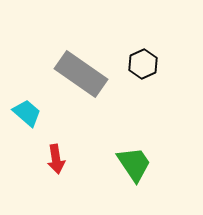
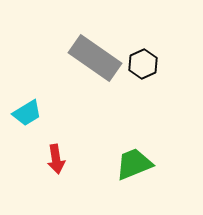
gray rectangle: moved 14 px right, 16 px up
cyan trapezoid: rotated 108 degrees clockwise
green trapezoid: rotated 78 degrees counterclockwise
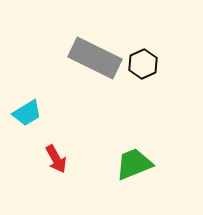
gray rectangle: rotated 9 degrees counterclockwise
red arrow: rotated 20 degrees counterclockwise
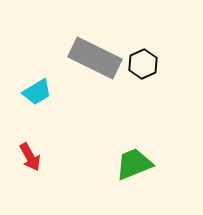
cyan trapezoid: moved 10 px right, 21 px up
red arrow: moved 26 px left, 2 px up
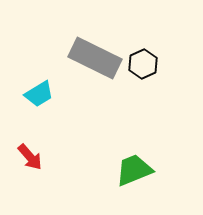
cyan trapezoid: moved 2 px right, 2 px down
red arrow: rotated 12 degrees counterclockwise
green trapezoid: moved 6 px down
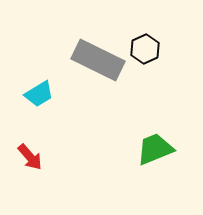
gray rectangle: moved 3 px right, 2 px down
black hexagon: moved 2 px right, 15 px up
green trapezoid: moved 21 px right, 21 px up
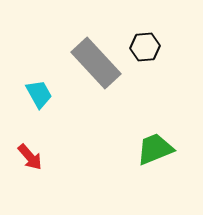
black hexagon: moved 2 px up; rotated 20 degrees clockwise
gray rectangle: moved 2 px left, 3 px down; rotated 21 degrees clockwise
cyan trapezoid: rotated 88 degrees counterclockwise
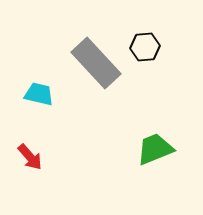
cyan trapezoid: rotated 48 degrees counterclockwise
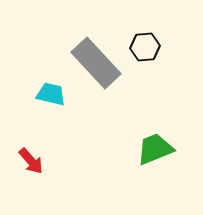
cyan trapezoid: moved 12 px right
red arrow: moved 1 px right, 4 px down
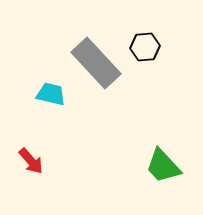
green trapezoid: moved 8 px right, 17 px down; rotated 111 degrees counterclockwise
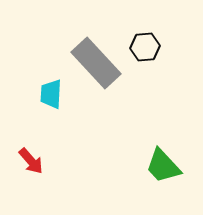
cyan trapezoid: rotated 100 degrees counterclockwise
